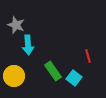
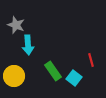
red line: moved 3 px right, 4 px down
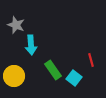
cyan arrow: moved 3 px right
green rectangle: moved 1 px up
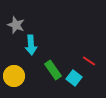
red line: moved 2 px left, 1 px down; rotated 40 degrees counterclockwise
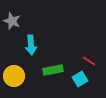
gray star: moved 4 px left, 4 px up
green rectangle: rotated 66 degrees counterclockwise
cyan square: moved 6 px right, 1 px down; rotated 21 degrees clockwise
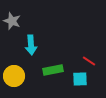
cyan square: rotated 28 degrees clockwise
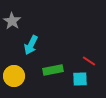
gray star: rotated 12 degrees clockwise
cyan arrow: rotated 30 degrees clockwise
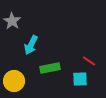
green rectangle: moved 3 px left, 2 px up
yellow circle: moved 5 px down
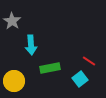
cyan arrow: rotated 30 degrees counterclockwise
cyan square: rotated 35 degrees counterclockwise
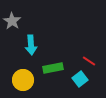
green rectangle: moved 3 px right
yellow circle: moved 9 px right, 1 px up
